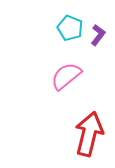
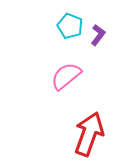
cyan pentagon: moved 2 px up
red arrow: rotated 6 degrees clockwise
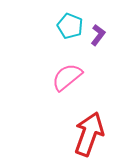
pink semicircle: moved 1 px right, 1 px down
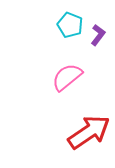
cyan pentagon: moved 1 px up
red arrow: moved 2 px up; rotated 36 degrees clockwise
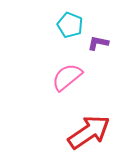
purple L-shape: moved 8 px down; rotated 115 degrees counterclockwise
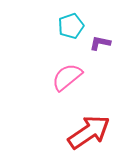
cyan pentagon: moved 1 px right, 1 px down; rotated 30 degrees clockwise
purple L-shape: moved 2 px right
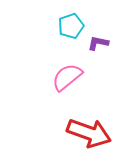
purple L-shape: moved 2 px left
red arrow: moved 1 px down; rotated 54 degrees clockwise
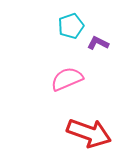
purple L-shape: rotated 15 degrees clockwise
pink semicircle: moved 2 px down; rotated 16 degrees clockwise
